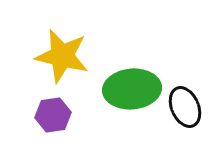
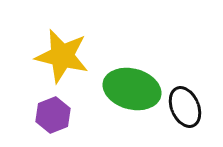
green ellipse: rotated 20 degrees clockwise
purple hexagon: rotated 12 degrees counterclockwise
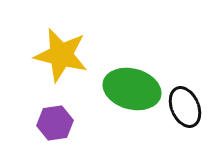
yellow star: moved 1 px left, 1 px up
purple hexagon: moved 2 px right, 8 px down; rotated 12 degrees clockwise
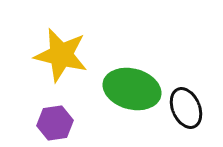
black ellipse: moved 1 px right, 1 px down
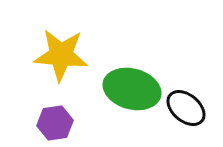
yellow star: rotated 8 degrees counterclockwise
black ellipse: rotated 27 degrees counterclockwise
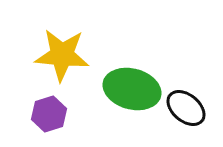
yellow star: moved 1 px right
purple hexagon: moved 6 px left, 9 px up; rotated 8 degrees counterclockwise
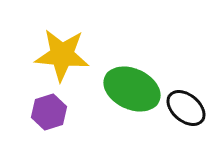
green ellipse: rotated 10 degrees clockwise
purple hexagon: moved 2 px up
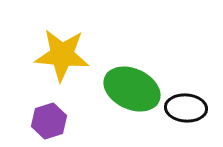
black ellipse: rotated 36 degrees counterclockwise
purple hexagon: moved 9 px down
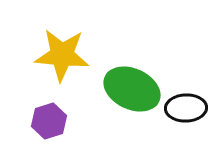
black ellipse: rotated 6 degrees counterclockwise
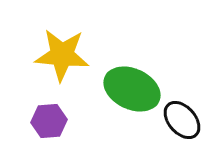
black ellipse: moved 4 px left, 12 px down; rotated 51 degrees clockwise
purple hexagon: rotated 12 degrees clockwise
